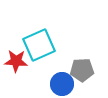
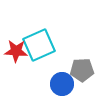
red star: moved 10 px up
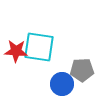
cyan square: moved 2 px down; rotated 32 degrees clockwise
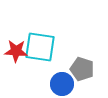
cyan square: moved 1 px right
gray pentagon: moved 1 px up; rotated 20 degrees clockwise
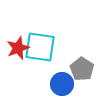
red star: moved 2 px right, 3 px up; rotated 25 degrees counterclockwise
gray pentagon: rotated 15 degrees clockwise
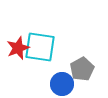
gray pentagon: rotated 10 degrees clockwise
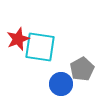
red star: moved 9 px up
blue circle: moved 1 px left
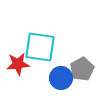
red star: moved 25 px down; rotated 15 degrees clockwise
blue circle: moved 6 px up
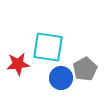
cyan square: moved 8 px right
gray pentagon: moved 3 px right
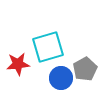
cyan square: rotated 24 degrees counterclockwise
